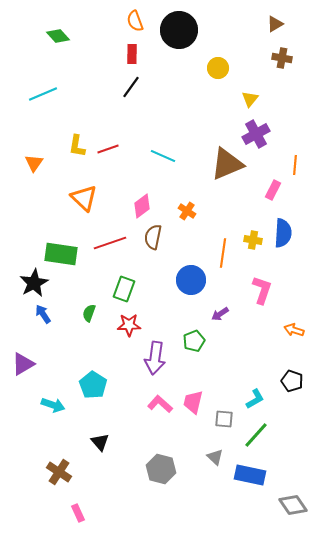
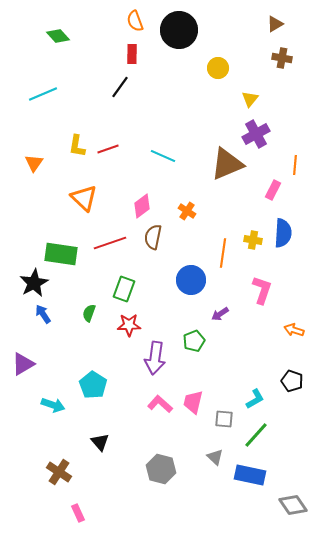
black line at (131, 87): moved 11 px left
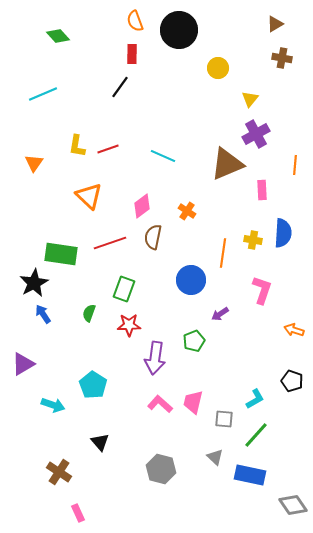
pink rectangle at (273, 190): moved 11 px left; rotated 30 degrees counterclockwise
orange triangle at (84, 198): moved 5 px right, 2 px up
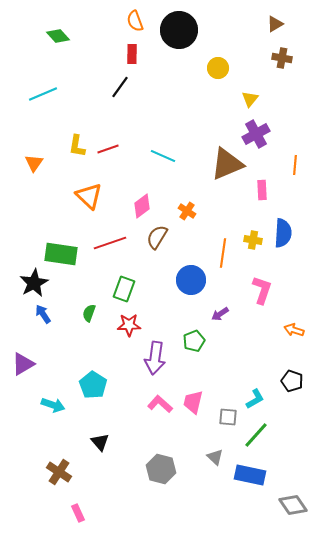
brown semicircle at (153, 237): moved 4 px right; rotated 20 degrees clockwise
gray square at (224, 419): moved 4 px right, 2 px up
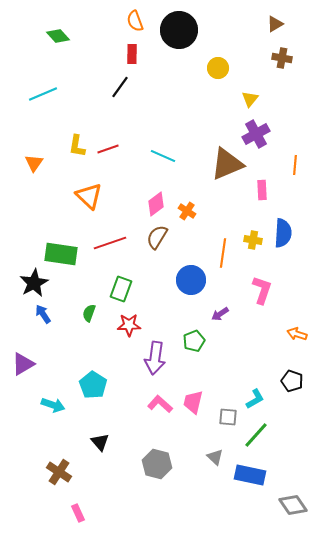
pink diamond at (142, 206): moved 14 px right, 2 px up
green rectangle at (124, 289): moved 3 px left
orange arrow at (294, 330): moved 3 px right, 4 px down
gray hexagon at (161, 469): moved 4 px left, 5 px up
